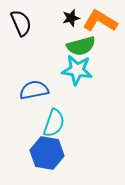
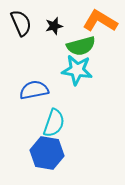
black star: moved 17 px left, 8 px down
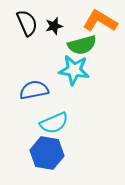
black semicircle: moved 6 px right
green semicircle: moved 1 px right, 1 px up
cyan star: moved 3 px left
cyan semicircle: rotated 48 degrees clockwise
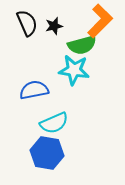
orange L-shape: rotated 104 degrees clockwise
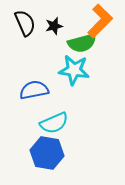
black semicircle: moved 2 px left
green semicircle: moved 2 px up
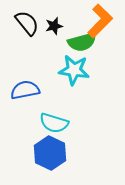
black semicircle: moved 2 px right; rotated 16 degrees counterclockwise
green semicircle: moved 1 px up
blue semicircle: moved 9 px left
cyan semicircle: rotated 40 degrees clockwise
blue hexagon: moved 3 px right; rotated 16 degrees clockwise
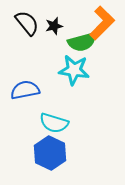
orange L-shape: moved 2 px right, 2 px down
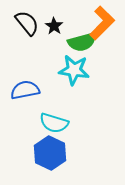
black star: rotated 24 degrees counterclockwise
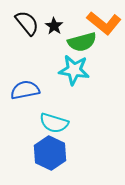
orange L-shape: moved 2 px right; rotated 84 degrees clockwise
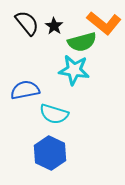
cyan semicircle: moved 9 px up
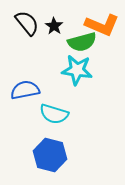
orange L-shape: moved 2 px left, 2 px down; rotated 16 degrees counterclockwise
cyan star: moved 3 px right
blue hexagon: moved 2 px down; rotated 12 degrees counterclockwise
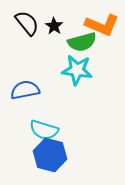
cyan semicircle: moved 10 px left, 16 px down
